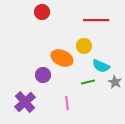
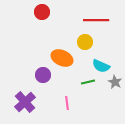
yellow circle: moved 1 px right, 4 px up
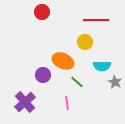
orange ellipse: moved 1 px right, 3 px down
cyan semicircle: moved 1 px right; rotated 24 degrees counterclockwise
green line: moved 11 px left; rotated 56 degrees clockwise
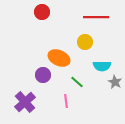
red line: moved 3 px up
orange ellipse: moved 4 px left, 3 px up
pink line: moved 1 px left, 2 px up
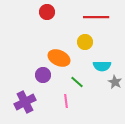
red circle: moved 5 px right
purple cross: rotated 15 degrees clockwise
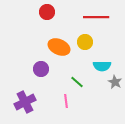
orange ellipse: moved 11 px up
purple circle: moved 2 px left, 6 px up
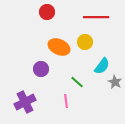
cyan semicircle: rotated 54 degrees counterclockwise
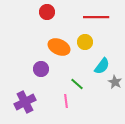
green line: moved 2 px down
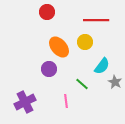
red line: moved 3 px down
orange ellipse: rotated 25 degrees clockwise
purple circle: moved 8 px right
green line: moved 5 px right
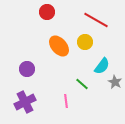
red line: rotated 30 degrees clockwise
orange ellipse: moved 1 px up
purple circle: moved 22 px left
